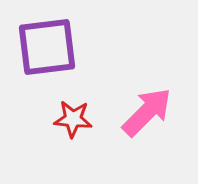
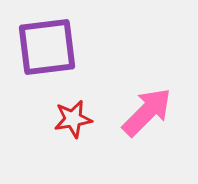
red star: rotated 15 degrees counterclockwise
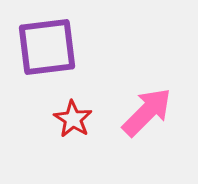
red star: rotated 30 degrees counterclockwise
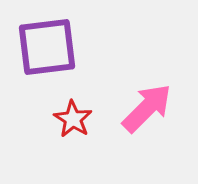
pink arrow: moved 4 px up
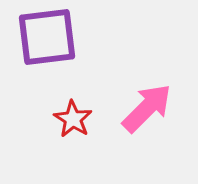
purple square: moved 10 px up
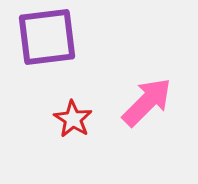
pink arrow: moved 6 px up
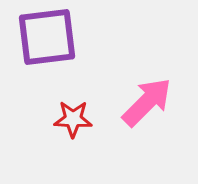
red star: rotated 30 degrees counterclockwise
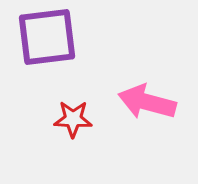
pink arrow: rotated 120 degrees counterclockwise
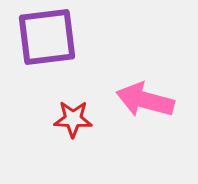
pink arrow: moved 2 px left, 2 px up
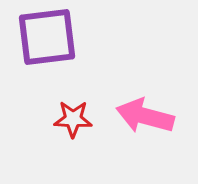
pink arrow: moved 16 px down
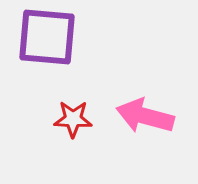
purple square: rotated 12 degrees clockwise
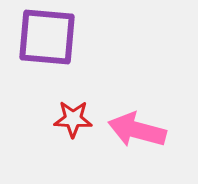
pink arrow: moved 8 px left, 14 px down
